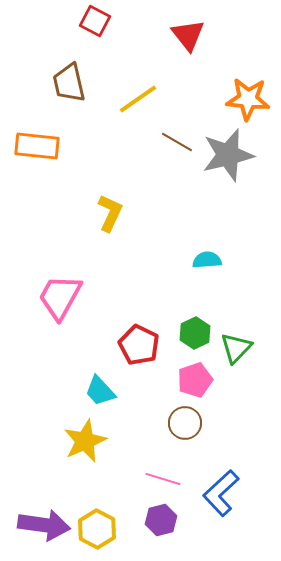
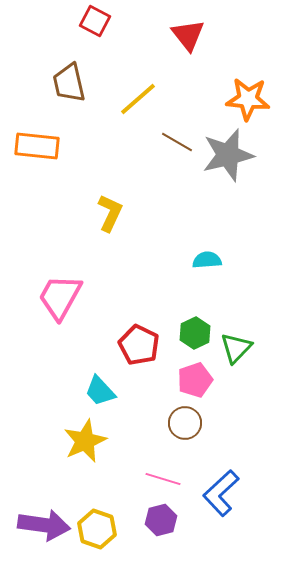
yellow line: rotated 6 degrees counterclockwise
yellow hexagon: rotated 9 degrees counterclockwise
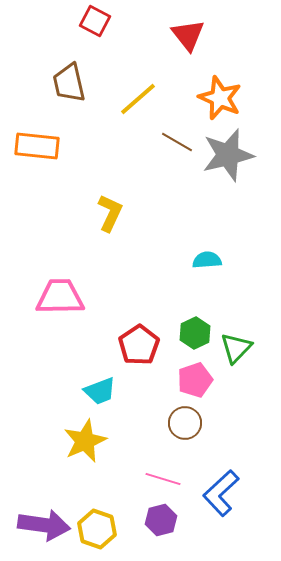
orange star: moved 28 px left, 1 px up; rotated 18 degrees clockwise
pink trapezoid: rotated 60 degrees clockwise
red pentagon: rotated 12 degrees clockwise
cyan trapezoid: rotated 68 degrees counterclockwise
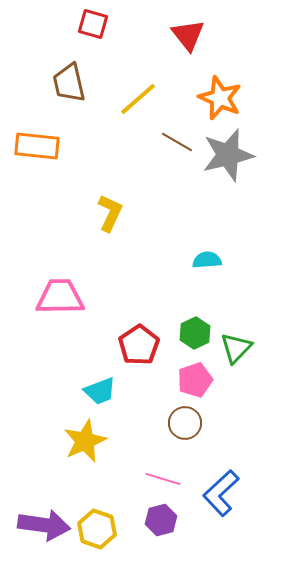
red square: moved 2 px left, 3 px down; rotated 12 degrees counterclockwise
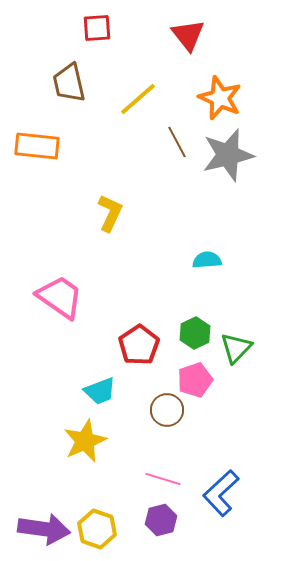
red square: moved 4 px right, 4 px down; rotated 20 degrees counterclockwise
brown line: rotated 32 degrees clockwise
pink trapezoid: rotated 36 degrees clockwise
brown circle: moved 18 px left, 13 px up
purple arrow: moved 4 px down
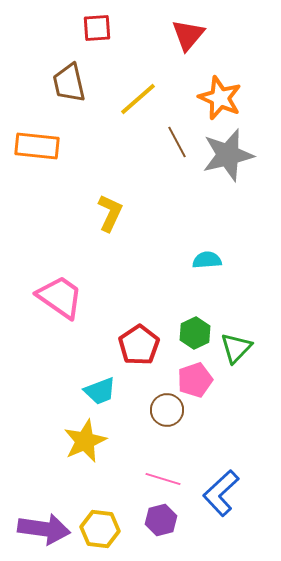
red triangle: rotated 18 degrees clockwise
yellow hexagon: moved 3 px right; rotated 12 degrees counterclockwise
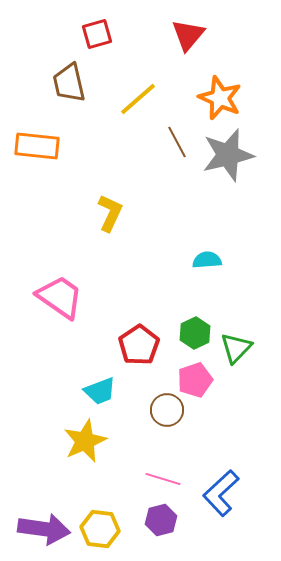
red square: moved 6 px down; rotated 12 degrees counterclockwise
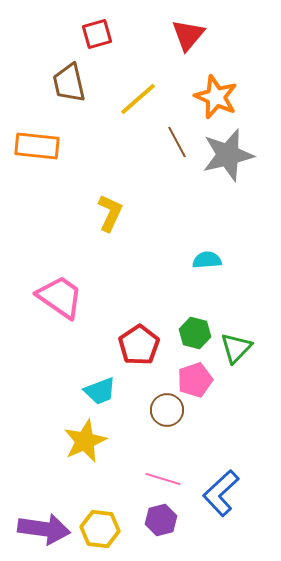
orange star: moved 4 px left, 1 px up
green hexagon: rotated 20 degrees counterclockwise
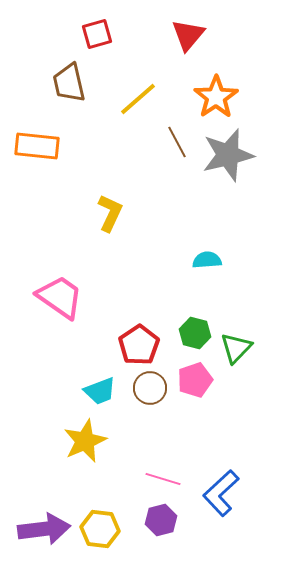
orange star: rotated 15 degrees clockwise
brown circle: moved 17 px left, 22 px up
purple arrow: rotated 15 degrees counterclockwise
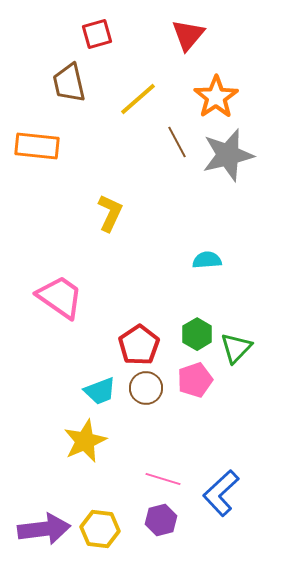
green hexagon: moved 2 px right, 1 px down; rotated 16 degrees clockwise
brown circle: moved 4 px left
